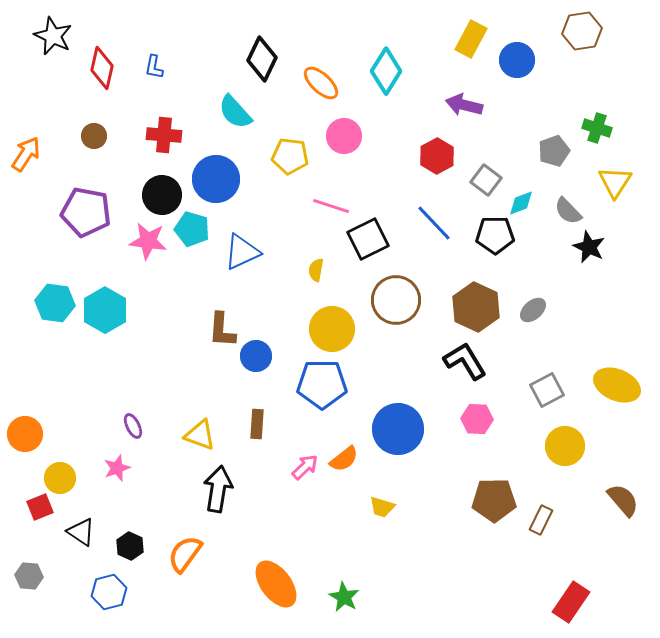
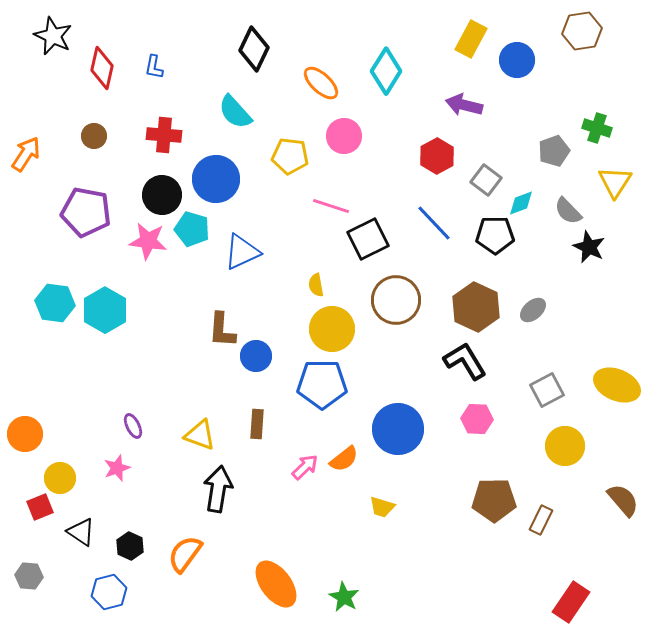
black diamond at (262, 59): moved 8 px left, 10 px up
yellow semicircle at (316, 270): moved 15 px down; rotated 20 degrees counterclockwise
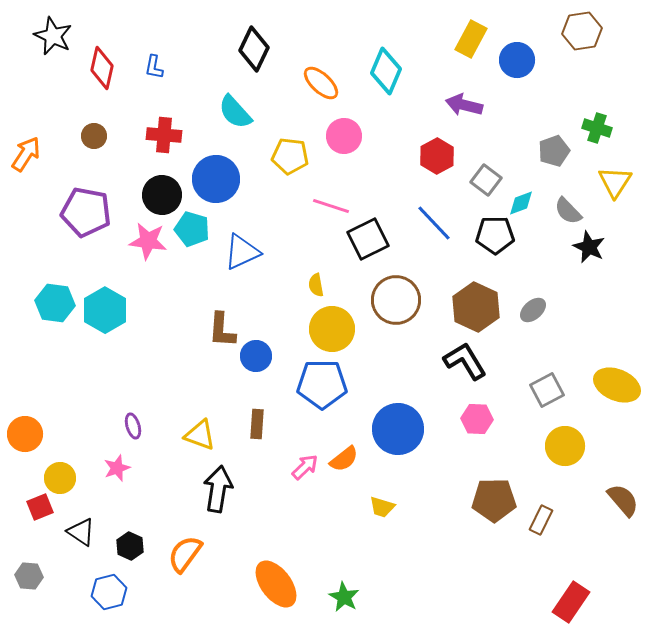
cyan diamond at (386, 71): rotated 9 degrees counterclockwise
purple ellipse at (133, 426): rotated 10 degrees clockwise
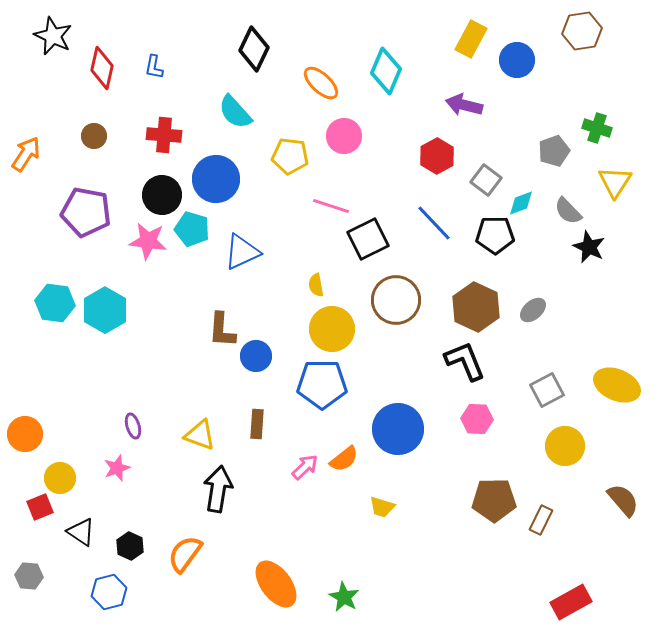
black L-shape at (465, 361): rotated 9 degrees clockwise
red rectangle at (571, 602): rotated 27 degrees clockwise
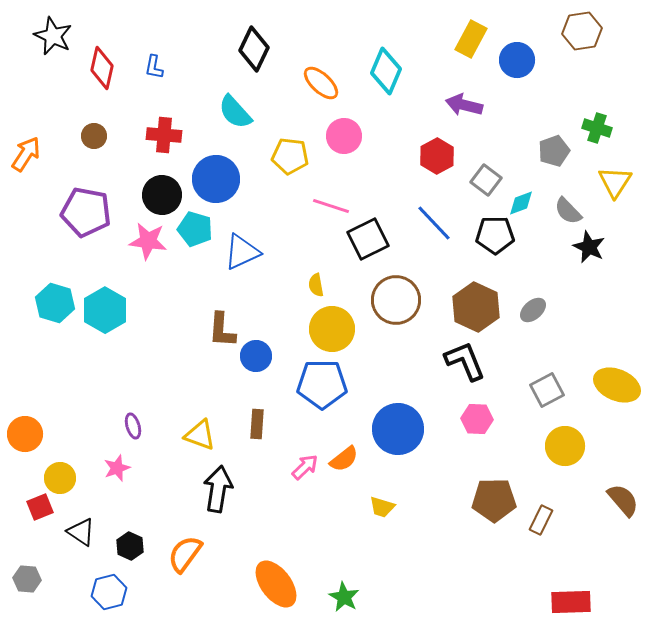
cyan pentagon at (192, 229): moved 3 px right
cyan hexagon at (55, 303): rotated 9 degrees clockwise
gray hexagon at (29, 576): moved 2 px left, 3 px down
red rectangle at (571, 602): rotated 27 degrees clockwise
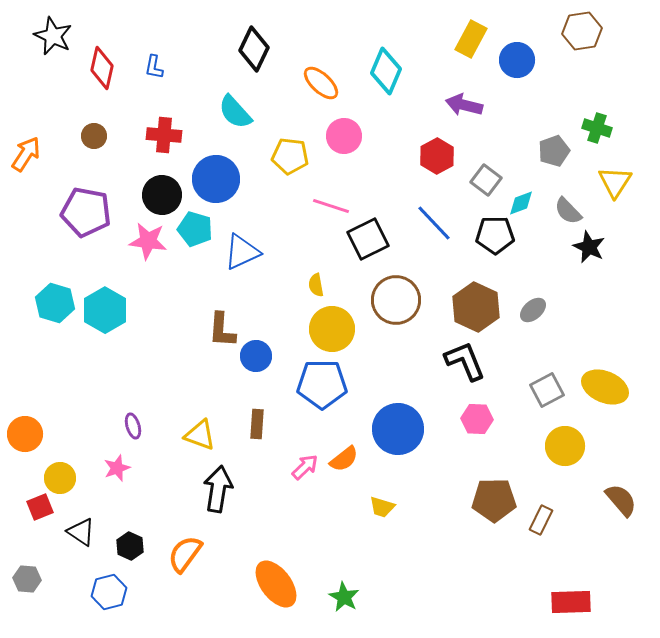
yellow ellipse at (617, 385): moved 12 px left, 2 px down
brown semicircle at (623, 500): moved 2 px left
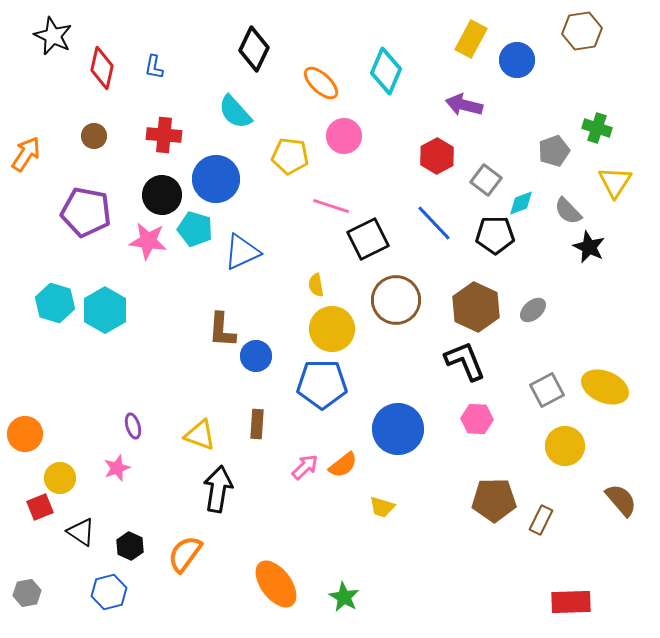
orange semicircle at (344, 459): moved 1 px left, 6 px down
gray hexagon at (27, 579): moved 14 px down; rotated 16 degrees counterclockwise
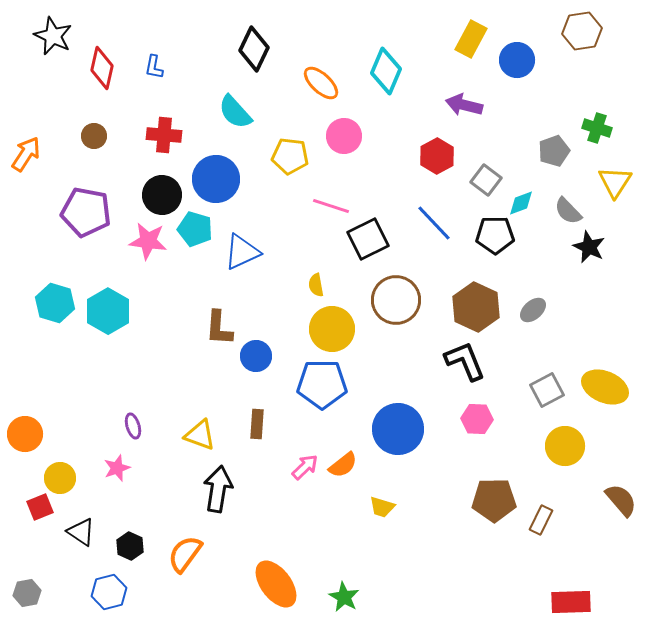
cyan hexagon at (105, 310): moved 3 px right, 1 px down
brown L-shape at (222, 330): moved 3 px left, 2 px up
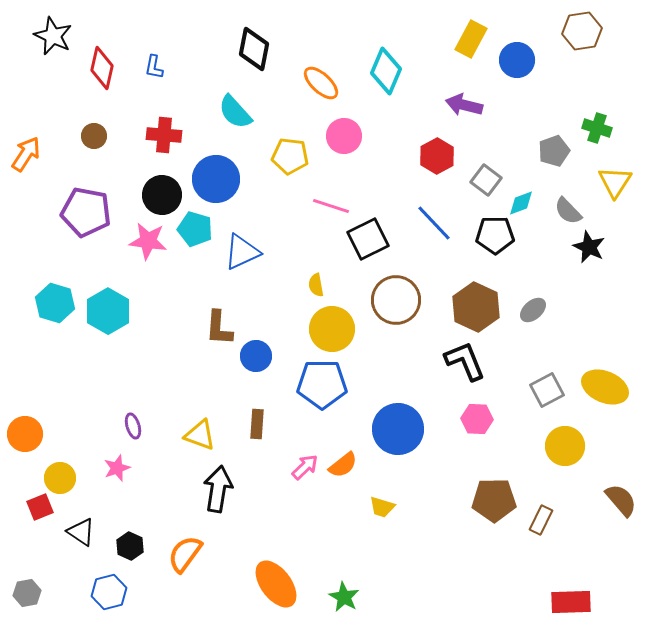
black diamond at (254, 49): rotated 15 degrees counterclockwise
